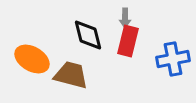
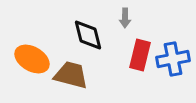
red rectangle: moved 12 px right, 14 px down
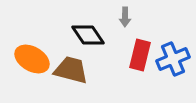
gray arrow: moved 1 px up
black diamond: rotated 20 degrees counterclockwise
blue cross: rotated 12 degrees counterclockwise
brown trapezoid: moved 5 px up
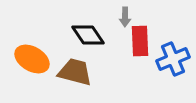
red rectangle: moved 14 px up; rotated 16 degrees counterclockwise
brown trapezoid: moved 4 px right, 2 px down
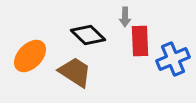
black diamond: rotated 12 degrees counterclockwise
orange ellipse: moved 2 px left, 3 px up; rotated 76 degrees counterclockwise
brown trapezoid: rotated 18 degrees clockwise
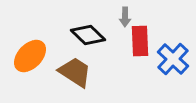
blue cross: rotated 24 degrees counterclockwise
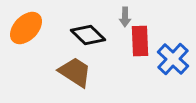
orange ellipse: moved 4 px left, 28 px up
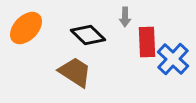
red rectangle: moved 7 px right, 1 px down
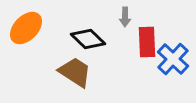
black diamond: moved 4 px down
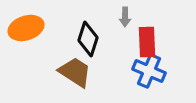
orange ellipse: rotated 28 degrees clockwise
black diamond: rotated 64 degrees clockwise
blue cross: moved 24 px left, 12 px down; rotated 20 degrees counterclockwise
